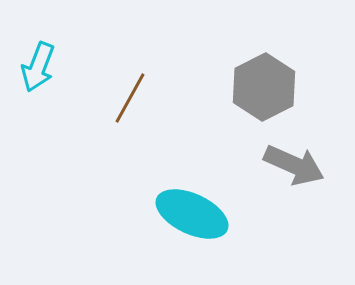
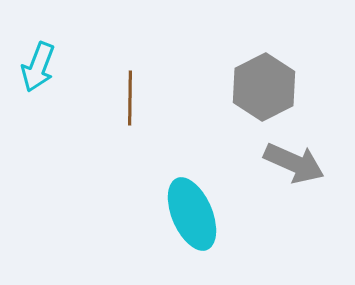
brown line: rotated 28 degrees counterclockwise
gray arrow: moved 2 px up
cyan ellipse: rotated 42 degrees clockwise
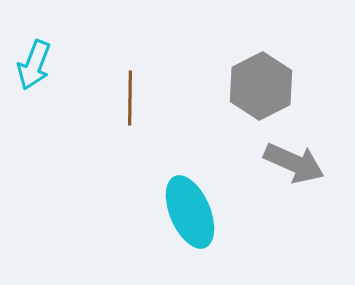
cyan arrow: moved 4 px left, 2 px up
gray hexagon: moved 3 px left, 1 px up
cyan ellipse: moved 2 px left, 2 px up
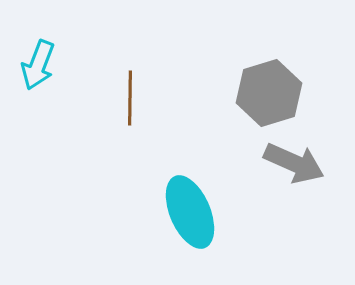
cyan arrow: moved 4 px right
gray hexagon: moved 8 px right, 7 px down; rotated 10 degrees clockwise
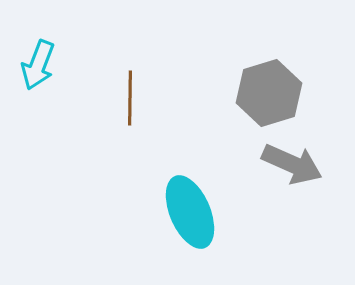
gray arrow: moved 2 px left, 1 px down
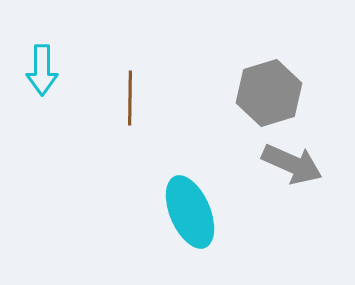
cyan arrow: moved 4 px right, 5 px down; rotated 21 degrees counterclockwise
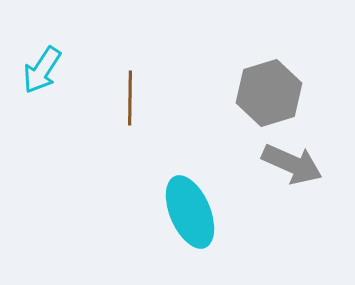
cyan arrow: rotated 33 degrees clockwise
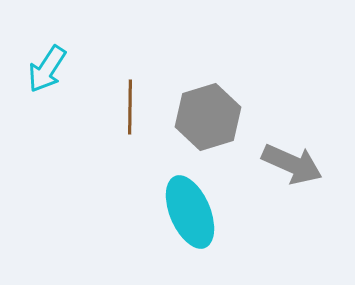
cyan arrow: moved 5 px right, 1 px up
gray hexagon: moved 61 px left, 24 px down
brown line: moved 9 px down
